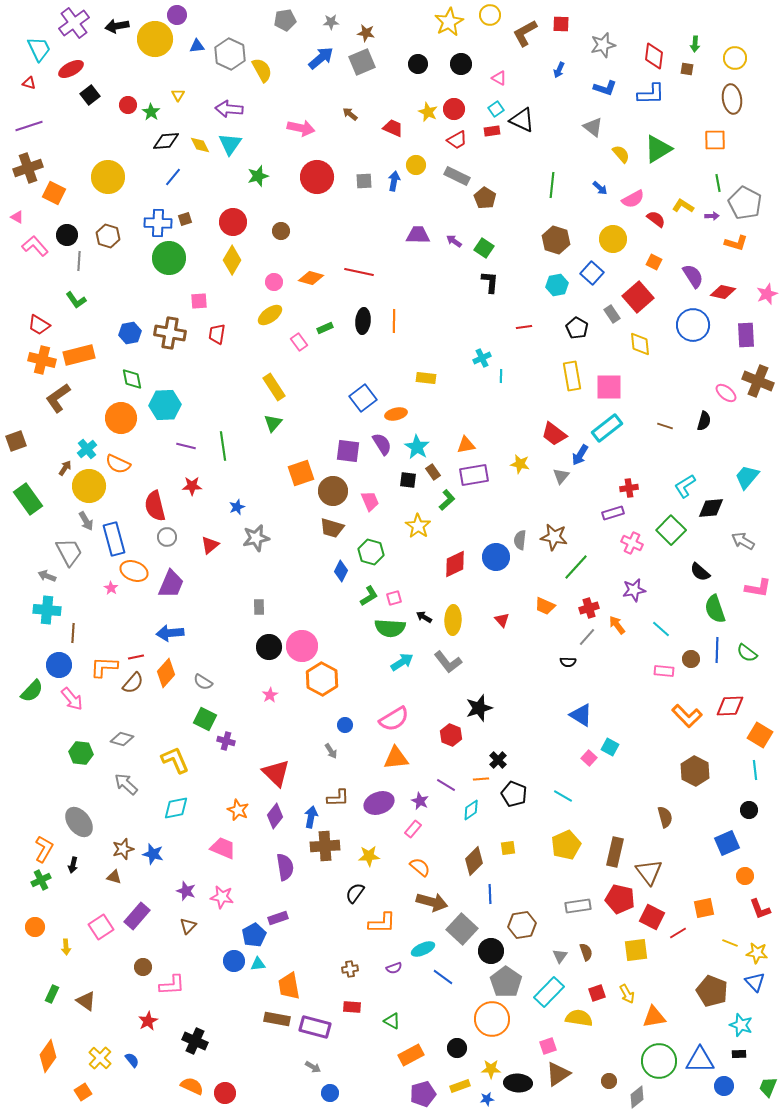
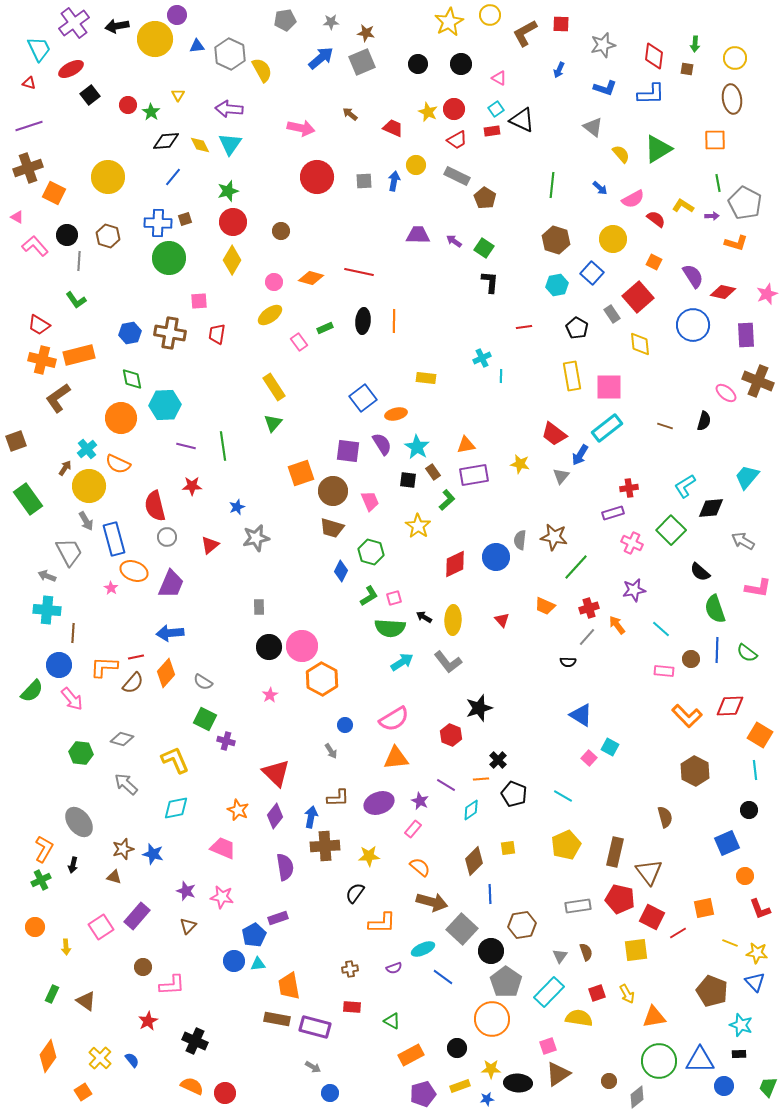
green star at (258, 176): moved 30 px left, 15 px down
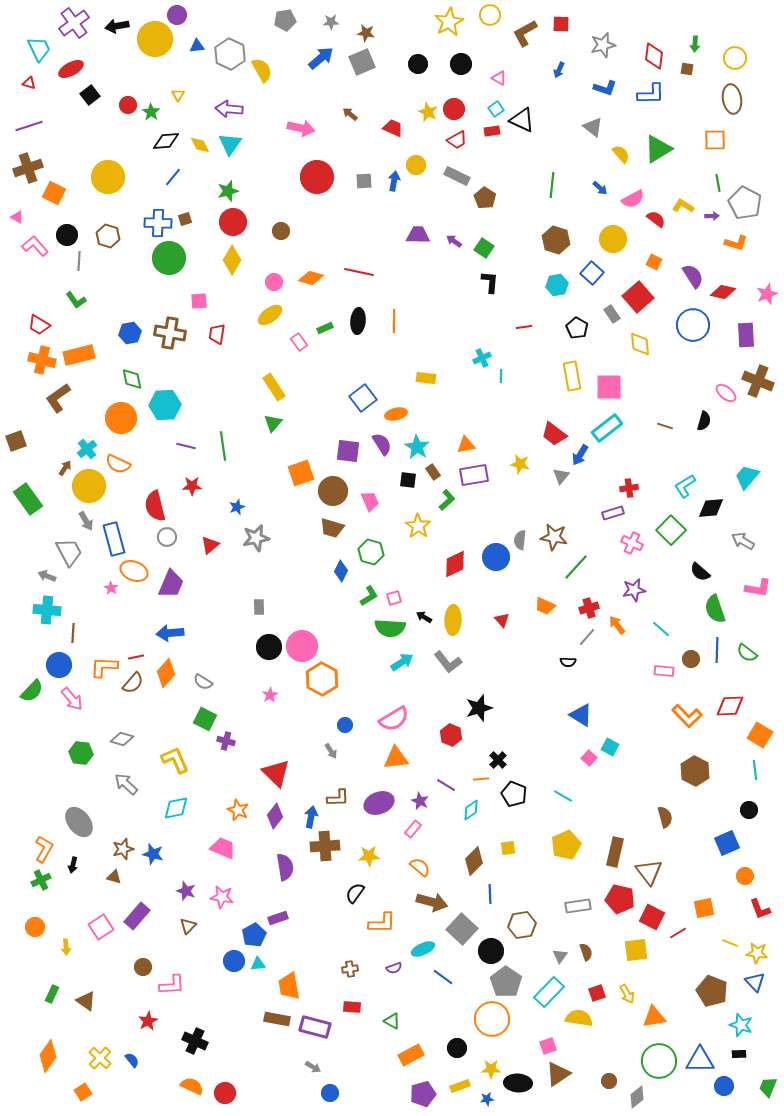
black ellipse at (363, 321): moved 5 px left
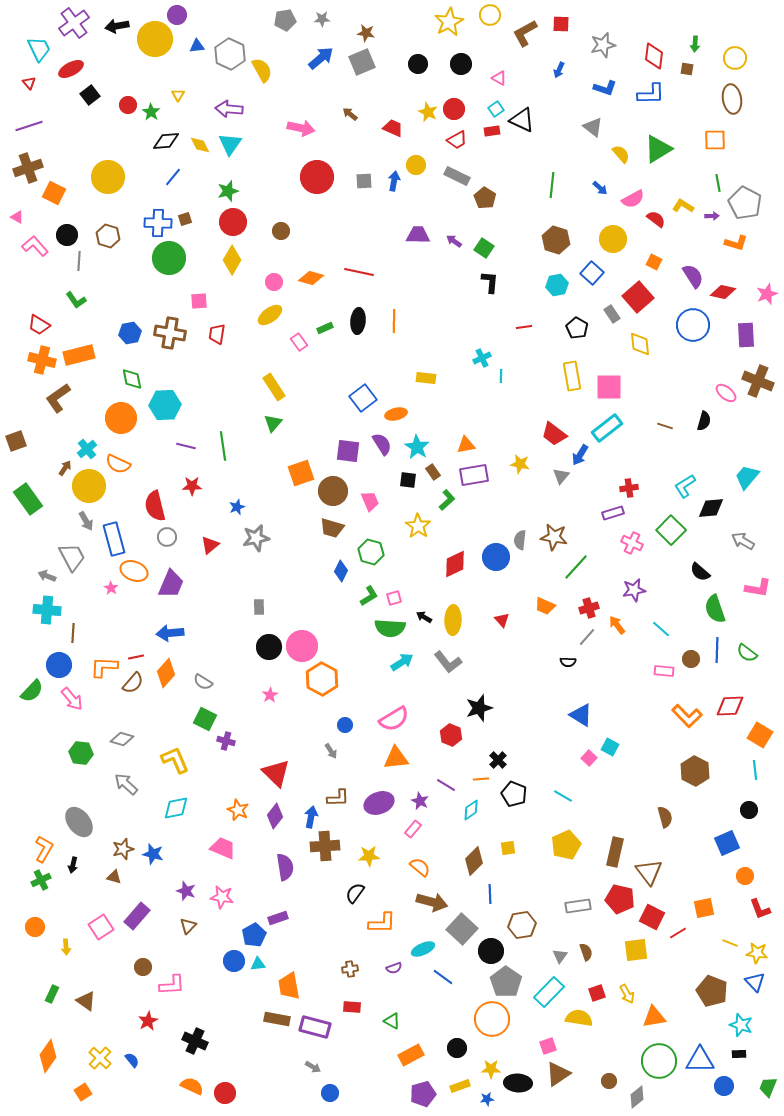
gray star at (331, 22): moved 9 px left, 3 px up
red triangle at (29, 83): rotated 32 degrees clockwise
gray trapezoid at (69, 552): moved 3 px right, 5 px down
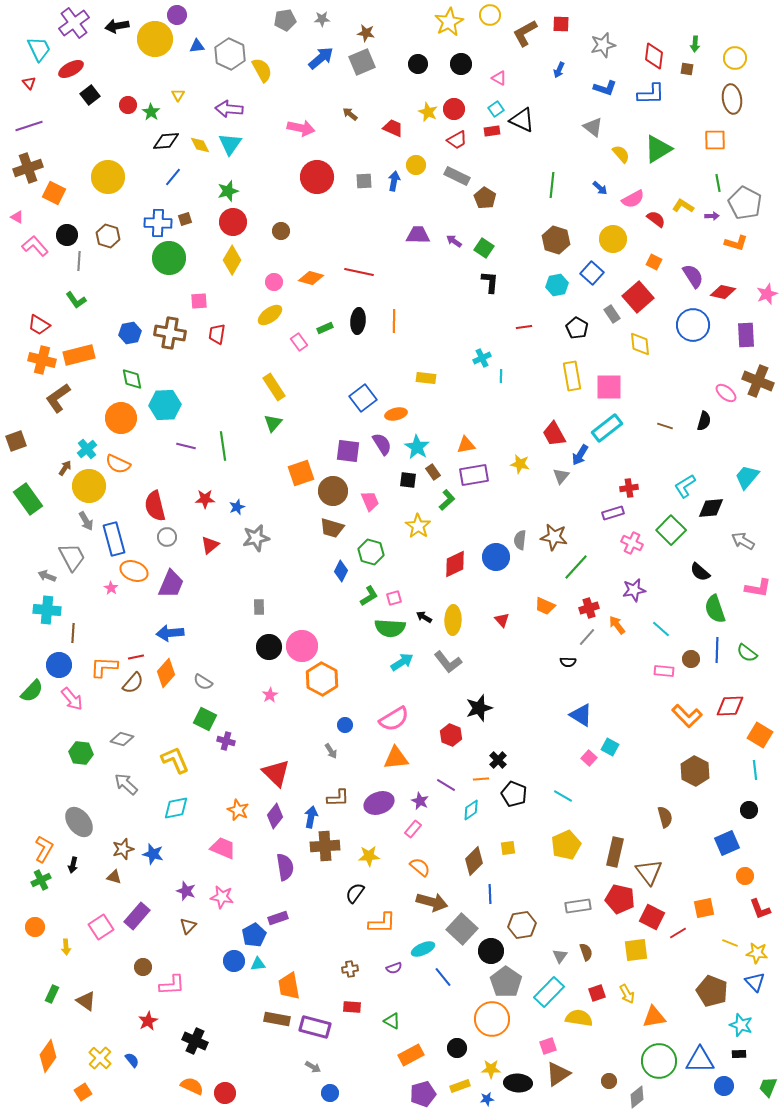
red trapezoid at (554, 434): rotated 24 degrees clockwise
red star at (192, 486): moved 13 px right, 13 px down
blue line at (443, 977): rotated 15 degrees clockwise
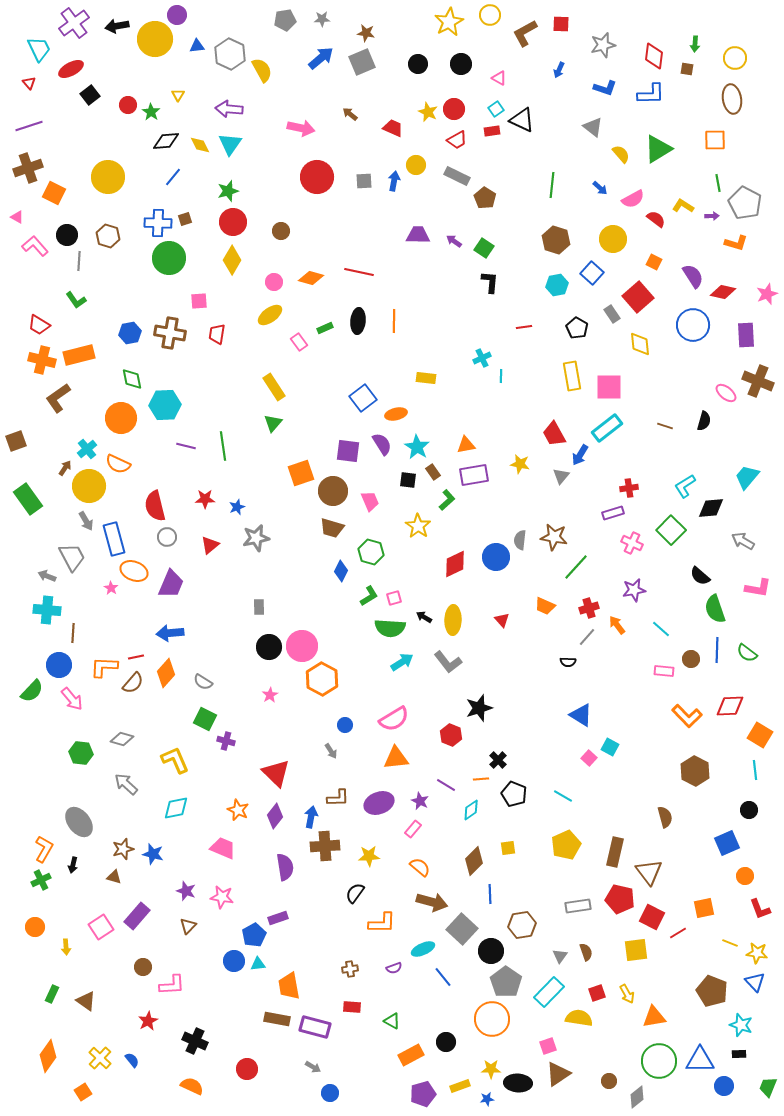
black semicircle at (700, 572): moved 4 px down
black circle at (457, 1048): moved 11 px left, 6 px up
red circle at (225, 1093): moved 22 px right, 24 px up
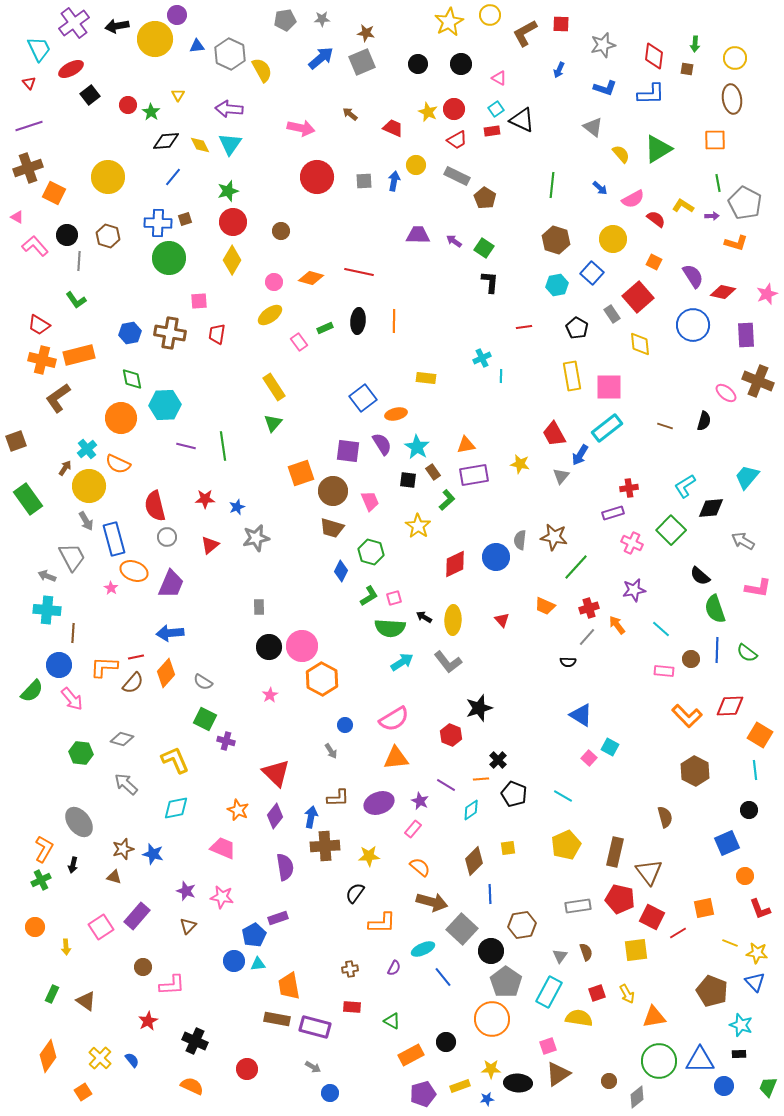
purple semicircle at (394, 968): rotated 42 degrees counterclockwise
cyan rectangle at (549, 992): rotated 16 degrees counterclockwise
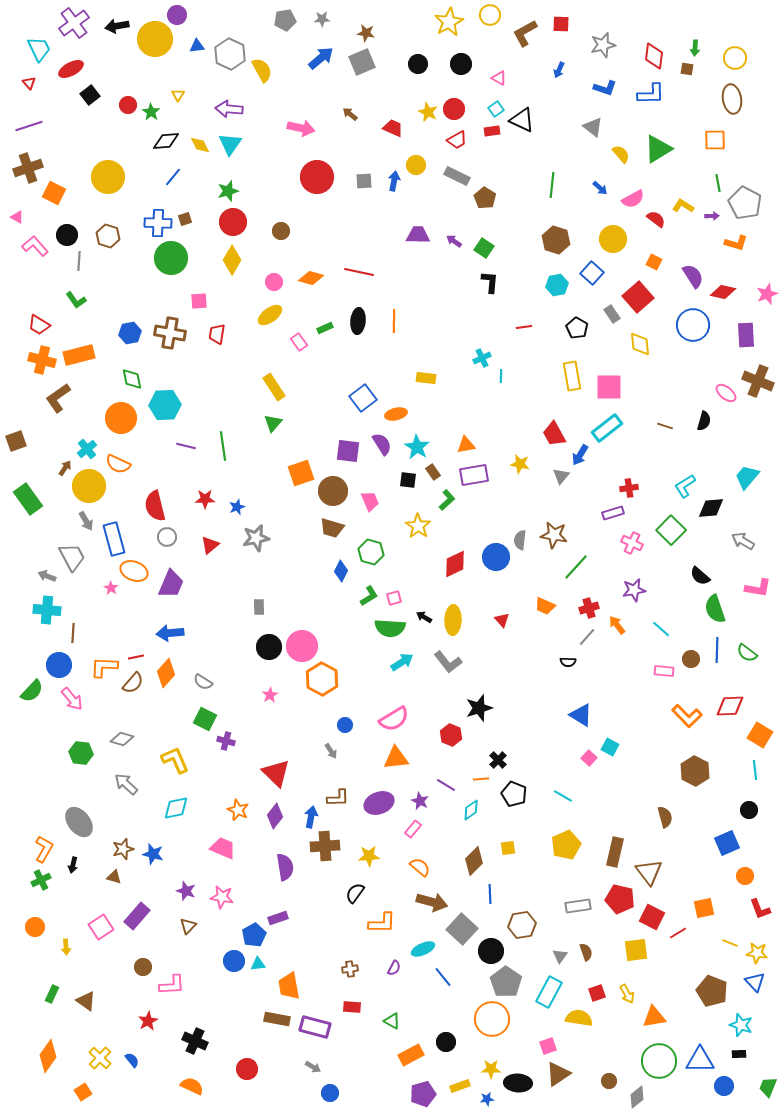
green arrow at (695, 44): moved 4 px down
green circle at (169, 258): moved 2 px right
brown star at (554, 537): moved 2 px up
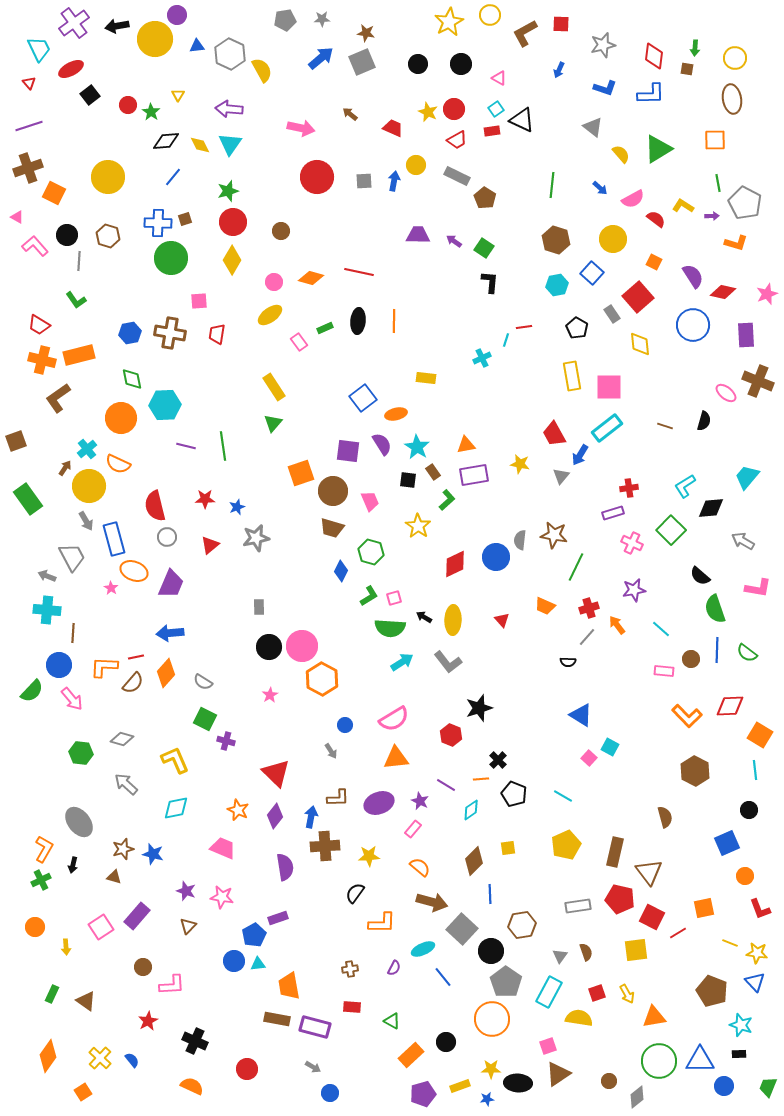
cyan line at (501, 376): moved 5 px right, 36 px up; rotated 16 degrees clockwise
green line at (576, 567): rotated 16 degrees counterclockwise
orange rectangle at (411, 1055): rotated 15 degrees counterclockwise
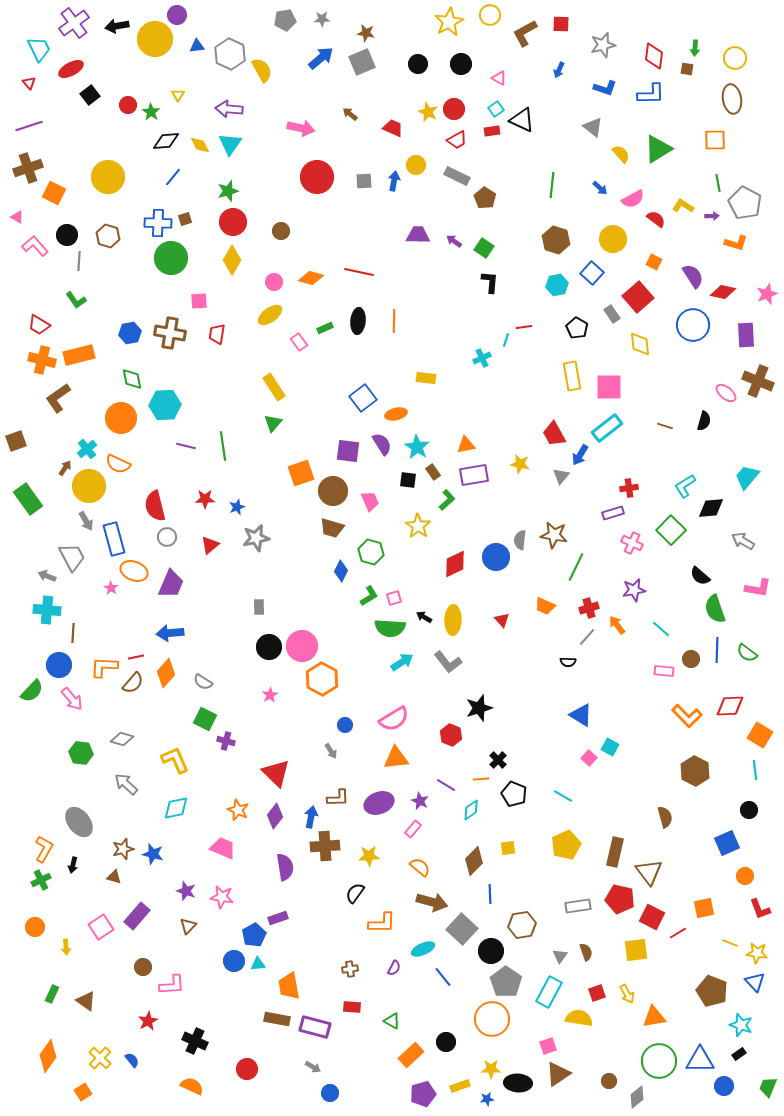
black rectangle at (739, 1054): rotated 32 degrees counterclockwise
